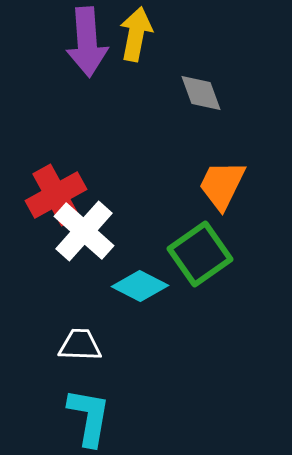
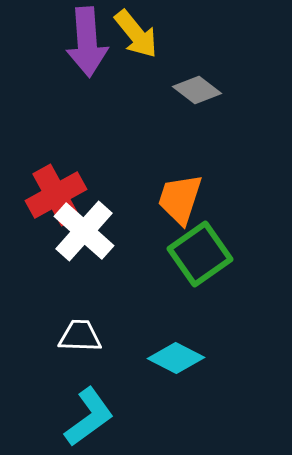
yellow arrow: rotated 130 degrees clockwise
gray diamond: moved 4 px left, 3 px up; rotated 33 degrees counterclockwise
orange trapezoid: moved 42 px left, 14 px down; rotated 8 degrees counterclockwise
cyan diamond: moved 36 px right, 72 px down
white trapezoid: moved 9 px up
cyan L-shape: rotated 44 degrees clockwise
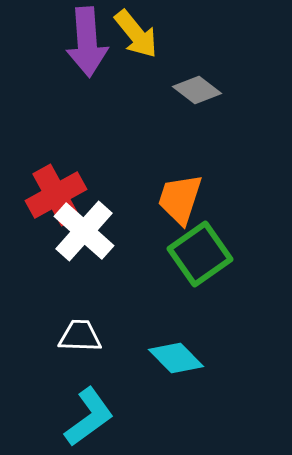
cyan diamond: rotated 18 degrees clockwise
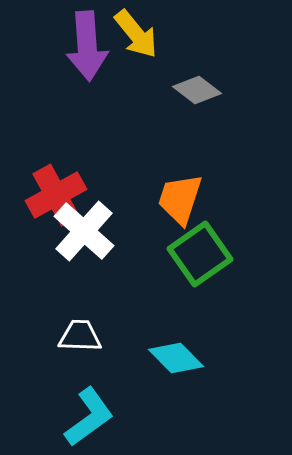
purple arrow: moved 4 px down
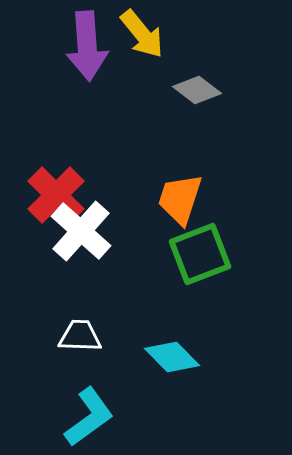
yellow arrow: moved 6 px right
red cross: rotated 16 degrees counterclockwise
white cross: moved 3 px left
green square: rotated 14 degrees clockwise
cyan diamond: moved 4 px left, 1 px up
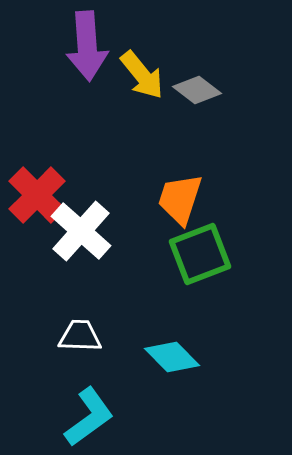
yellow arrow: moved 41 px down
red cross: moved 19 px left
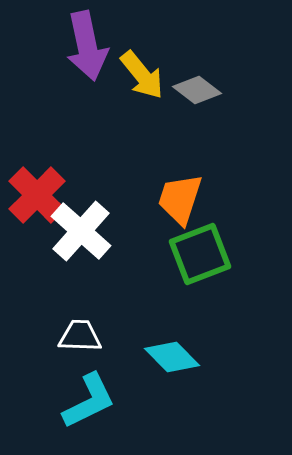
purple arrow: rotated 8 degrees counterclockwise
cyan L-shape: moved 16 px up; rotated 10 degrees clockwise
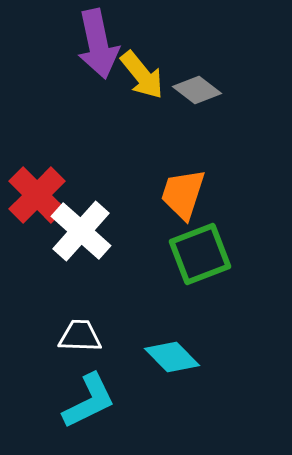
purple arrow: moved 11 px right, 2 px up
orange trapezoid: moved 3 px right, 5 px up
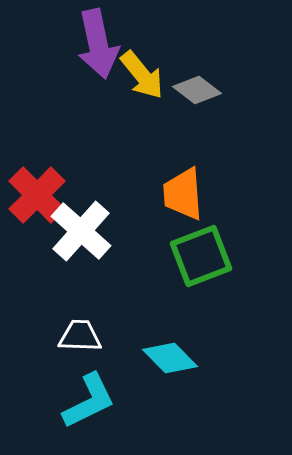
orange trapezoid: rotated 22 degrees counterclockwise
green square: moved 1 px right, 2 px down
cyan diamond: moved 2 px left, 1 px down
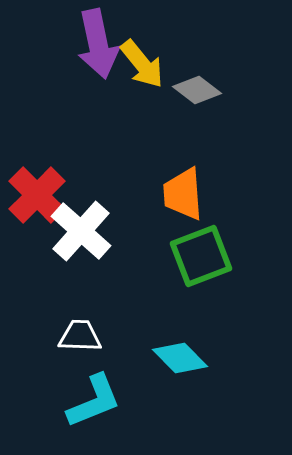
yellow arrow: moved 11 px up
cyan diamond: moved 10 px right
cyan L-shape: moved 5 px right; rotated 4 degrees clockwise
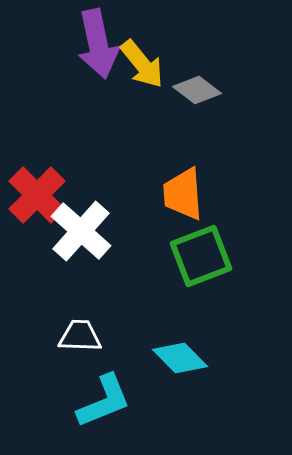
cyan L-shape: moved 10 px right
